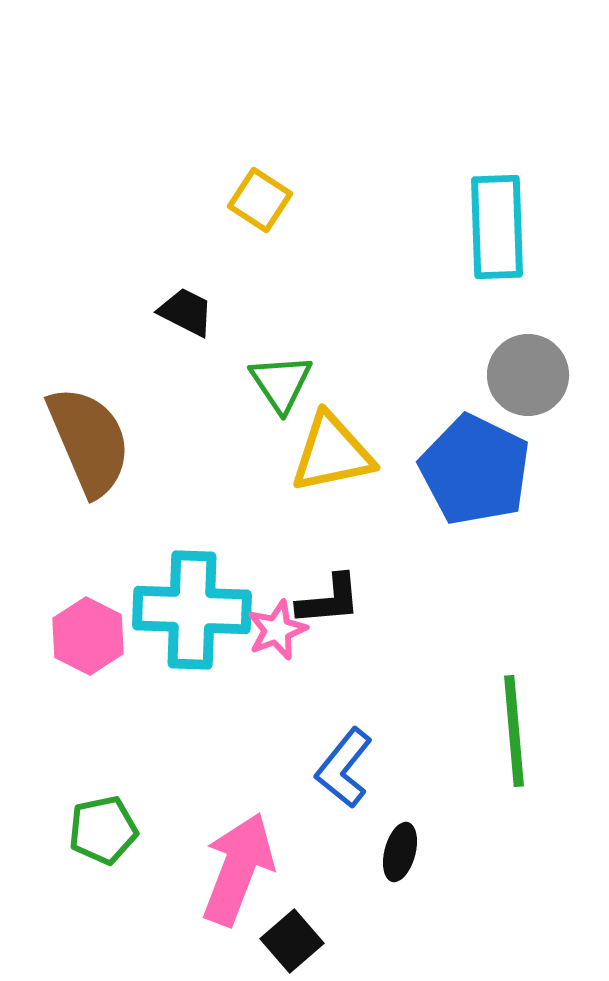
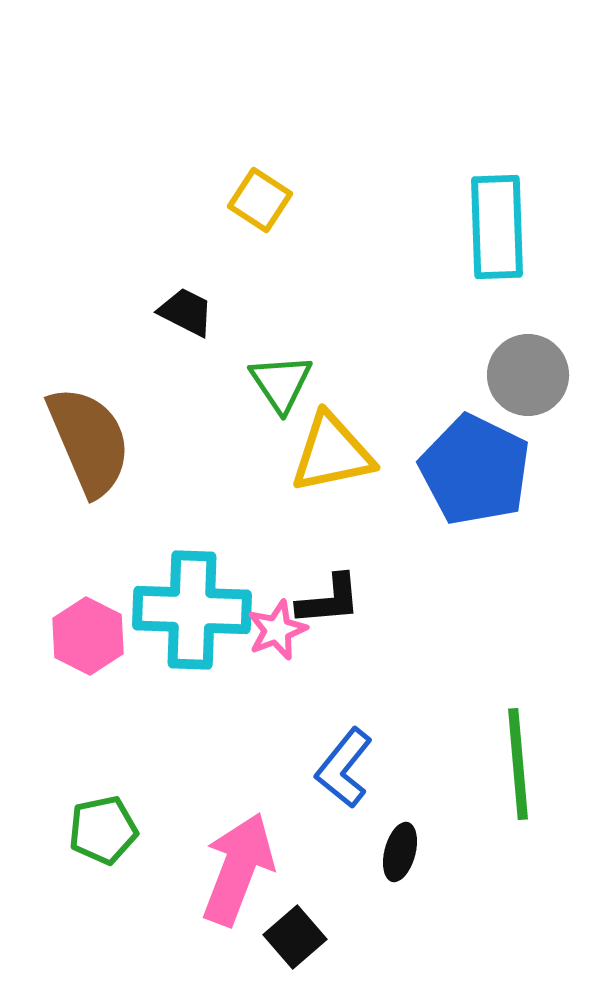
green line: moved 4 px right, 33 px down
black square: moved 3 px right, 4 px up
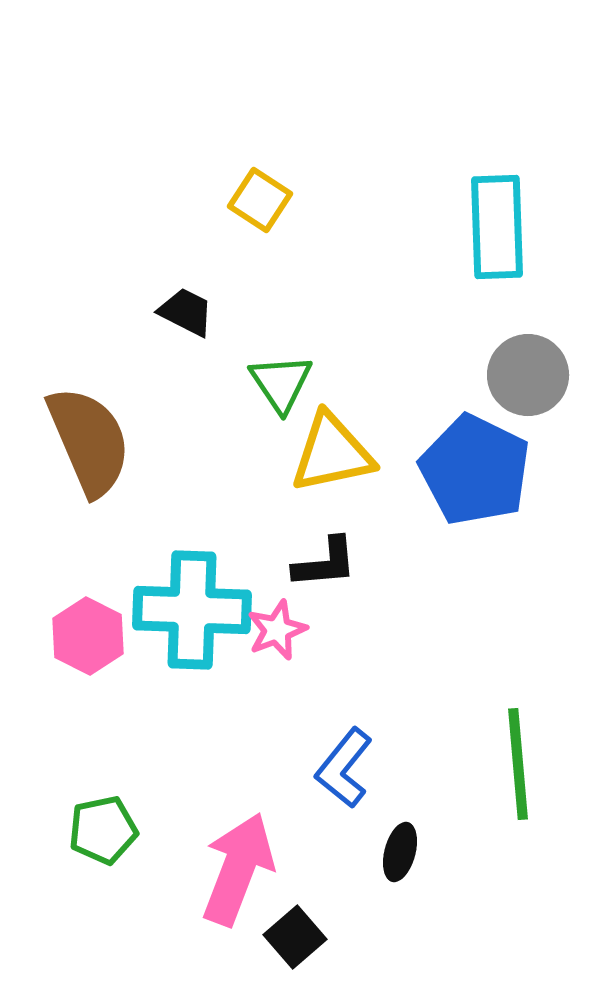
black L-shape: moved 4 px left, 37 px up
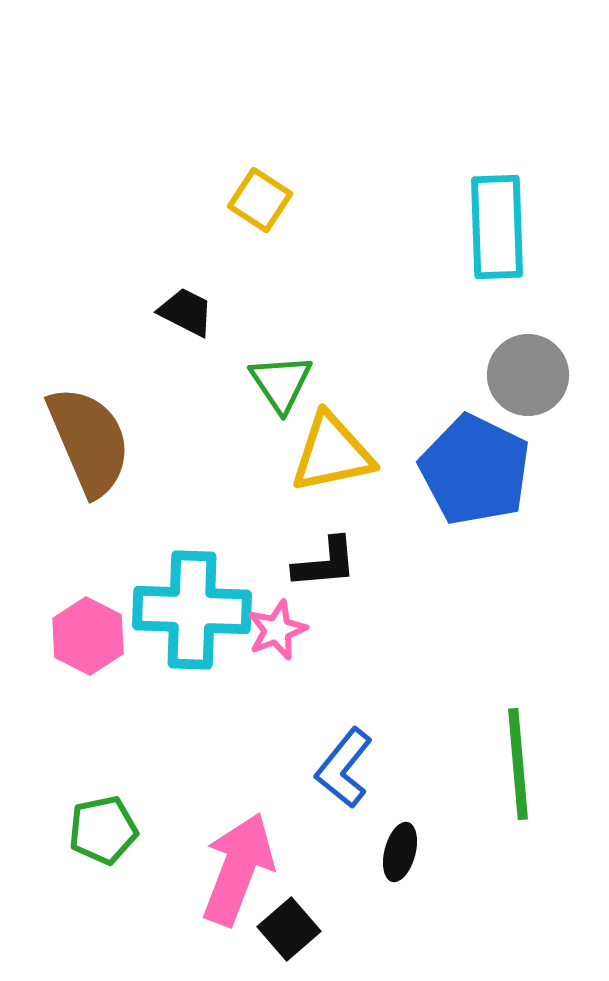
black square: moved 6 px left, 8 px up
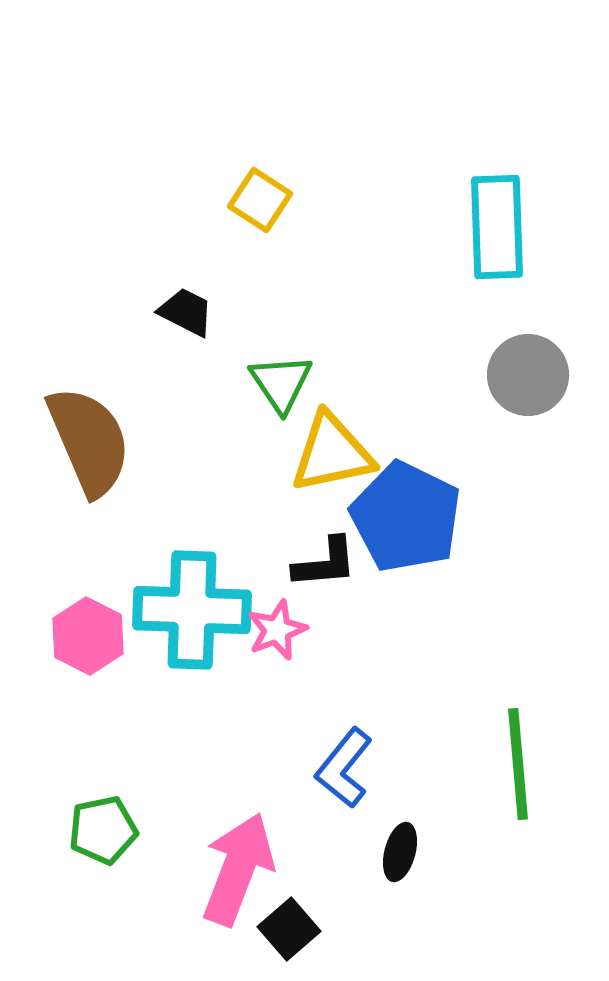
blue pentagon: moved 69 px left, 47 px down
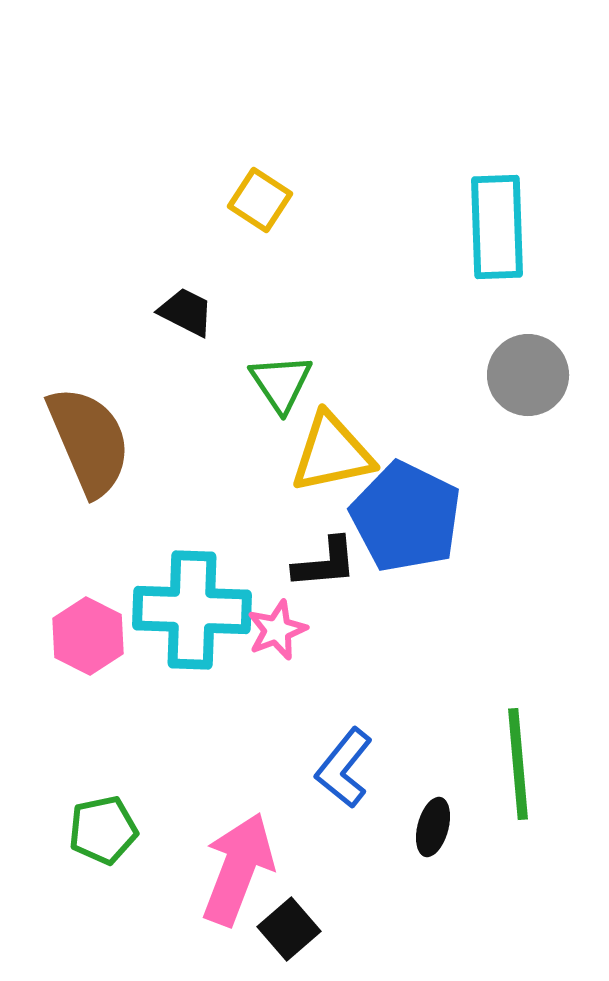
black ellipse: moved 33 px right, 25 px up
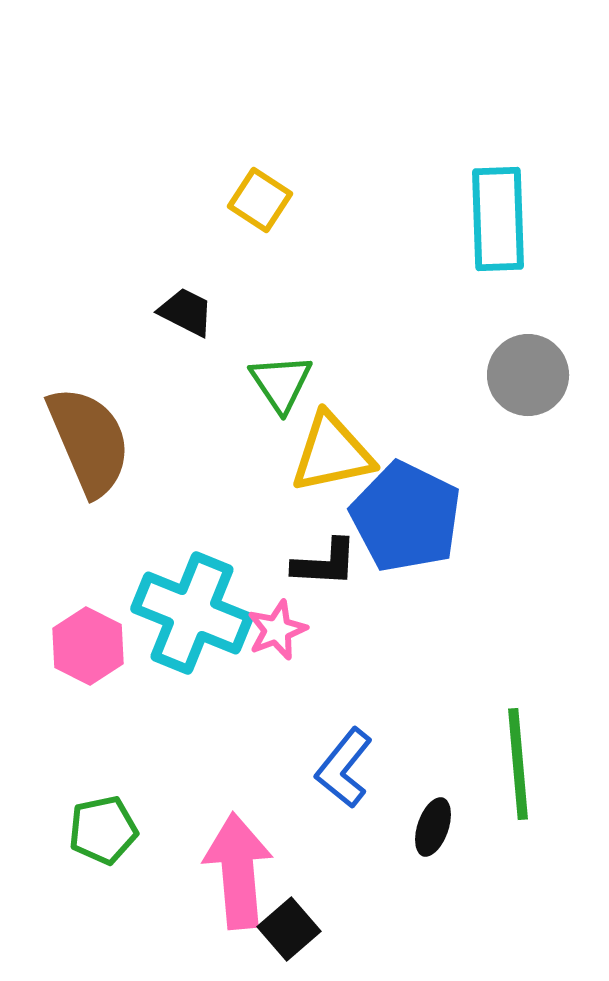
cyan rectangle: moved 1 px right, 8 px up
black L-shape: rotated 8 degrees clockwise
cyan cross: moved 3 px down; rotated 20 degrees clockwise
pink hexagon: moved 10 px down
black ellipse: rotated 4 degrees clockwise
pink arrow: moved 2 px down; rotated 26 degrees counterclockwise
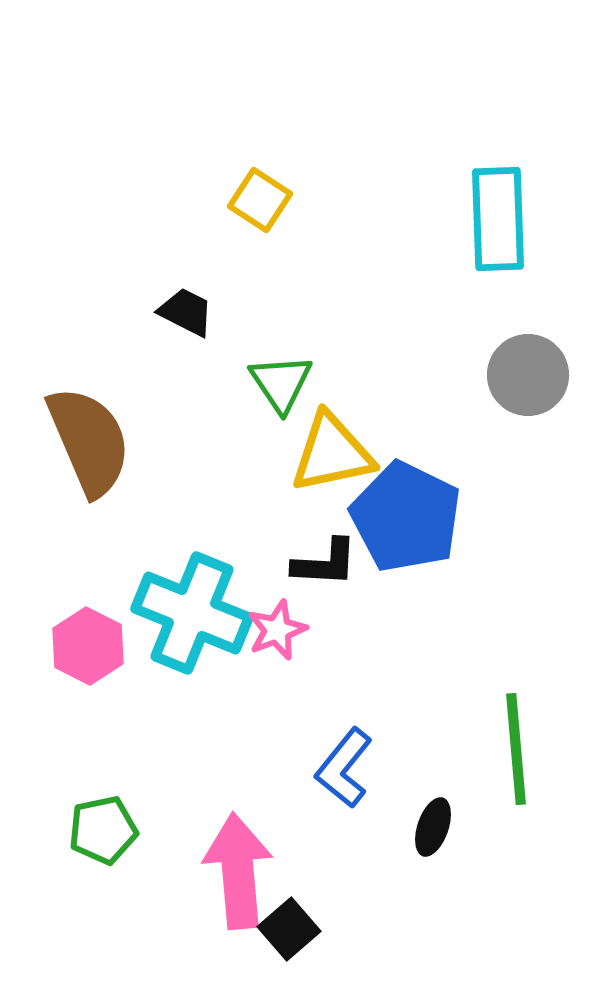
green line: moved 2 px left, 15 px up
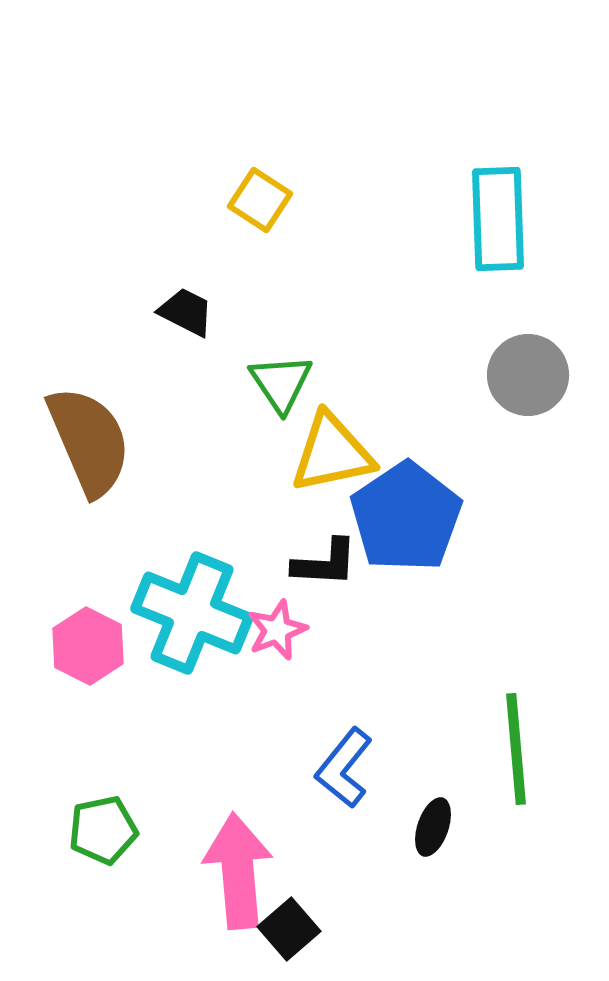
blue pentagon: rotated 12 degrees clockwise
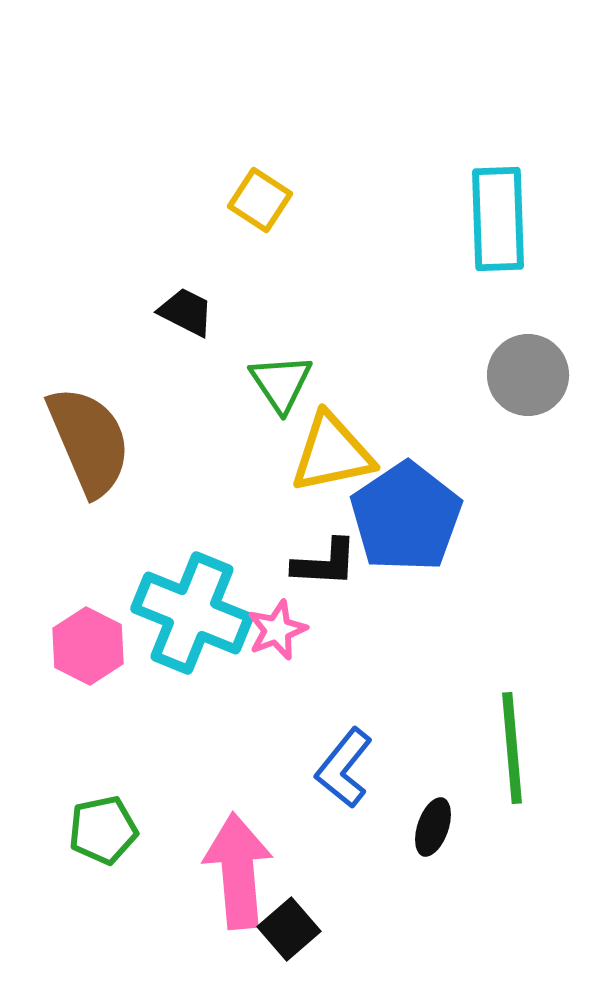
green line: moved 4 px left, 1 px up
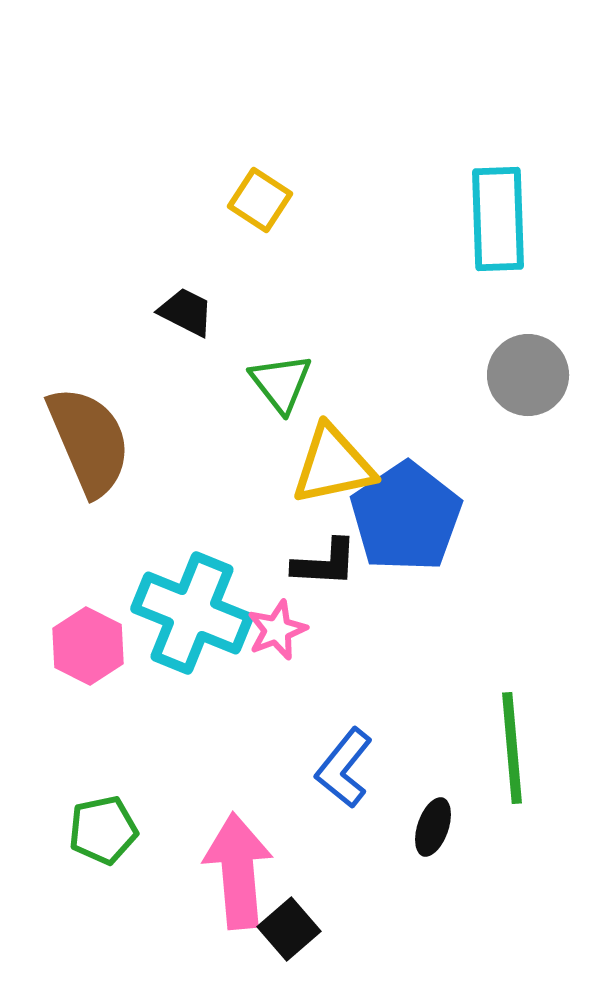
green triangle: rotated 4 degrees counterclockwise
yellow triangle: moved 1 px right, 12 px down
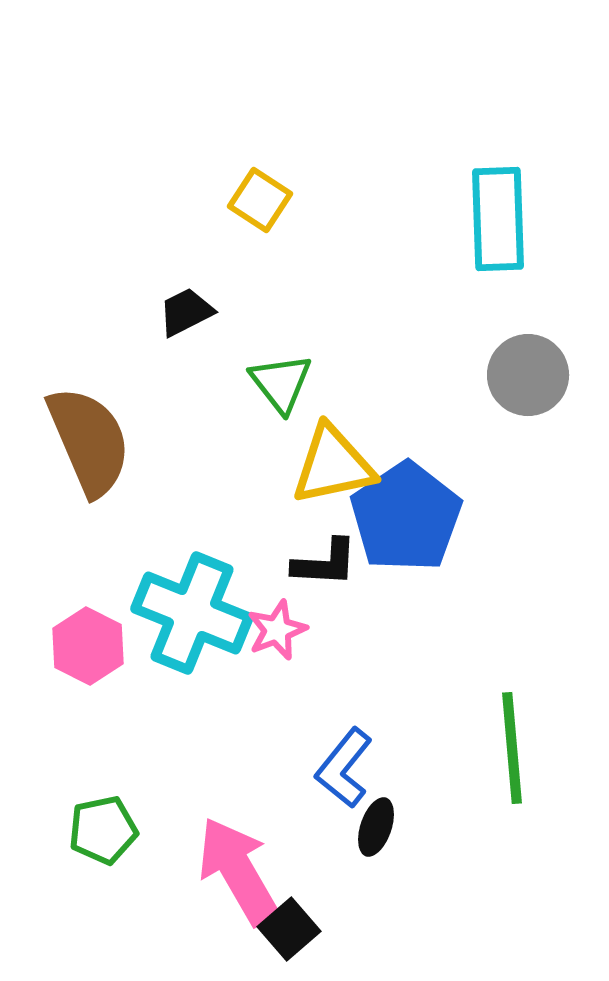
black trapezoid: rotated 54 degrees counterclockwise
black ellipse: moved 57 px left
pink arrow: rotated 25 degrees counterclockwise
